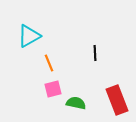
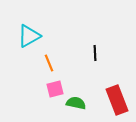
pink square: moved 2 px right
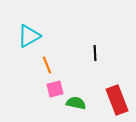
orange line: moved 2 px left, 2 px down
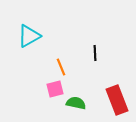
orange line: moved 14 px right, 2 px down
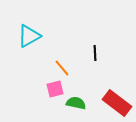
orange line: moved 1 px right, 1 px down; rotated 18 degrees counterclockwise
red rectangle: moved 3 px down; rotated 32 degrees counterclockwise
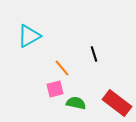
black line: moved 1 px left, 1 px down; rotated 14 degrees counterclockwise
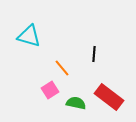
cyan triangle: rotated 45 degrees clockwise
black line: rotated 21 degrees clockwise
pink square: moved 5 px left, 1 px down; rotated 18 degrees counterclockwise
red rectangle: moved 8 px left, 6 px up
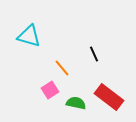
black line: rotated 28 degrees counterclockwise
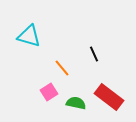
pink square: moved 1 px left, 2 px down
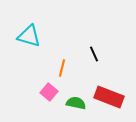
orange line: rotated 54 degrees clockwise
pink square: rotated 18 degrees counterclockwise
red rectangle: rotated 16 degrees counterclockwise
